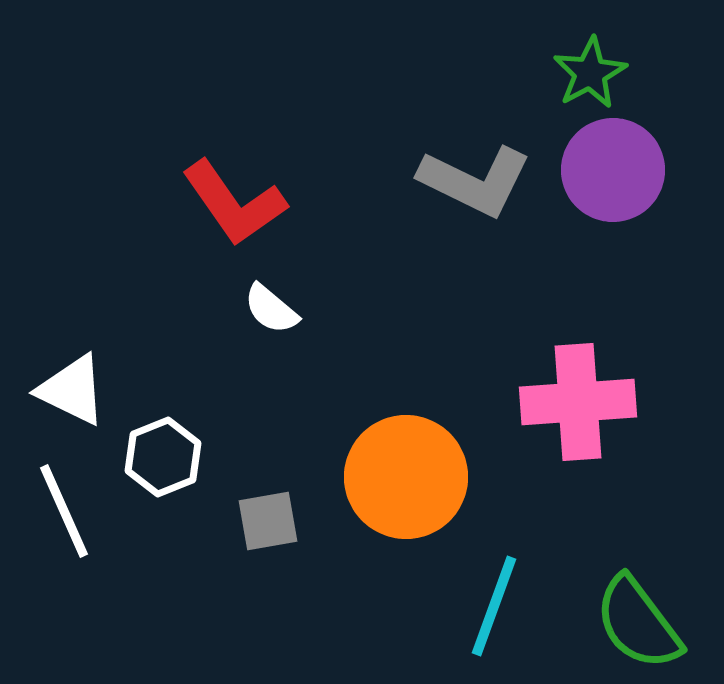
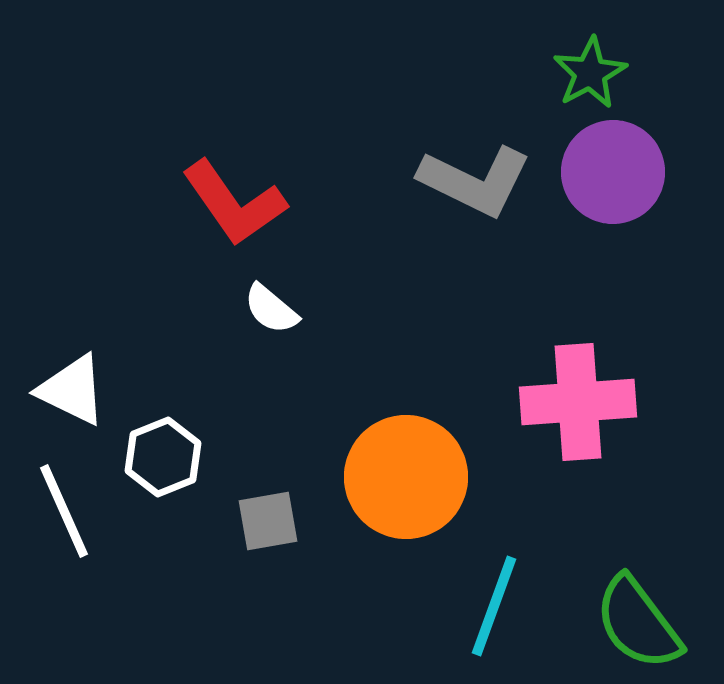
purple circle: moved 2 px down
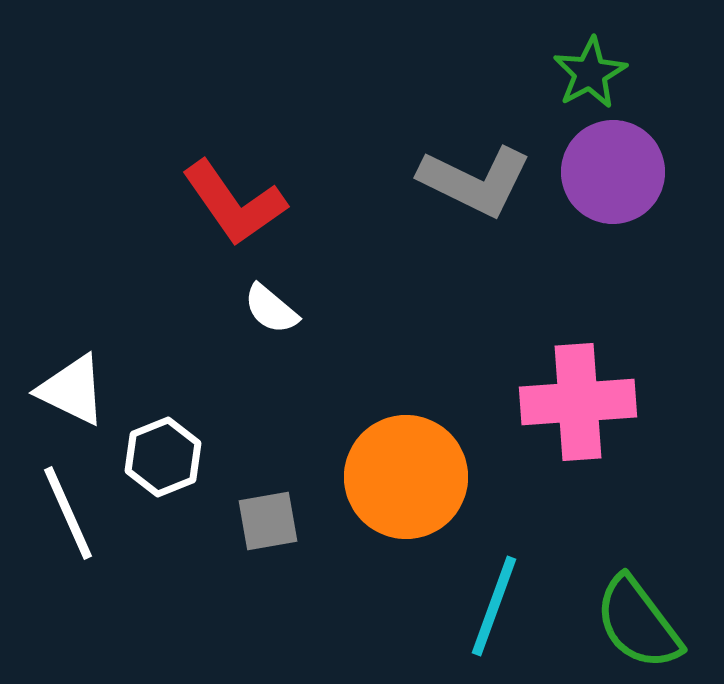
white line: moved 4 px right, 2 px down
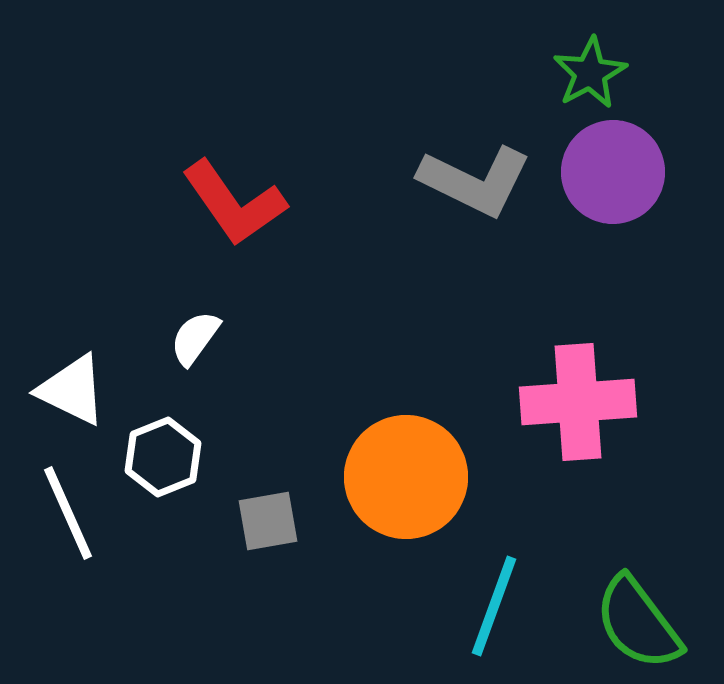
white semicircle: moved 76 px left, 29 px down; rotated 86 degrees clockwise
